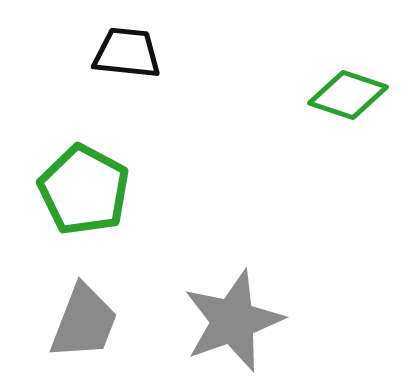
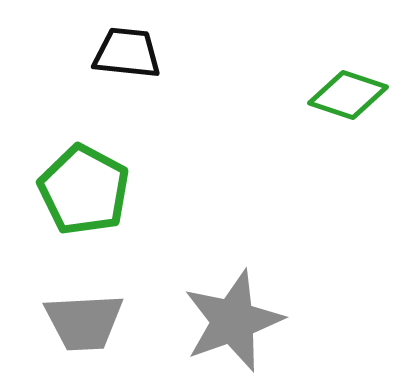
gray trapezoid: rotated 66 degrees clockwise
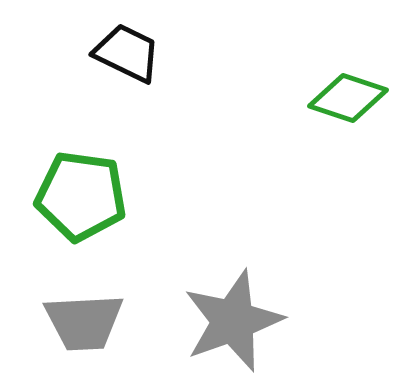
black trapezoid: rotated 20 degrees clockwise
green diamond: moved 3 px down
green pentagon: moved 3 px left, 6 px down; rotated 20 degrees counterclockwise
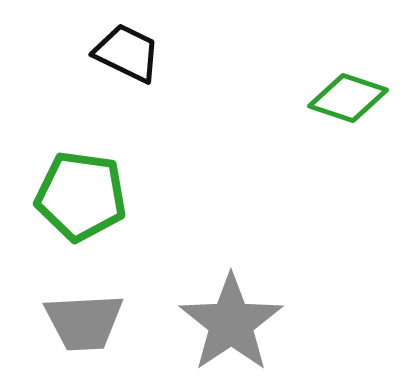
gray star: moved 2 px left, 2 px down; rotated 14 degrees counterclockwise
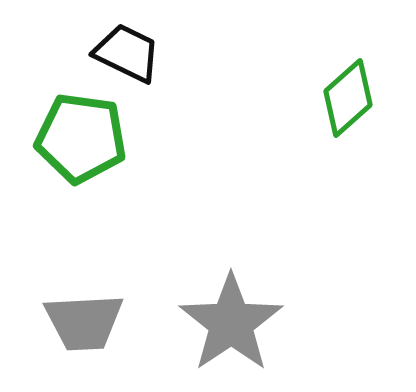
green diamond: rotated 60 degrees counterclockwise
green pentagon: moved 58 px up
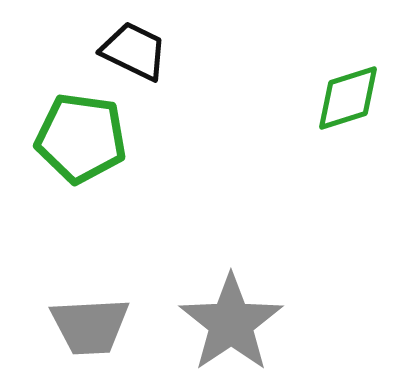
black trapezoid: moved 7 px right, 2 px up
green diamond: rotated 24 degrees clockwise
gray trapezoid: moved 6 px right, 4 px down
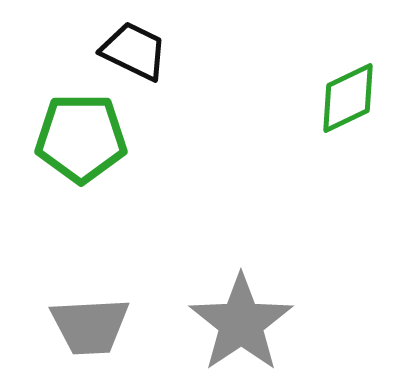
green diamond: rotated 8 degrees counterclockwise
green pentagon: rotated 8 degrees counterclockwise
gray star: moved 10 px right
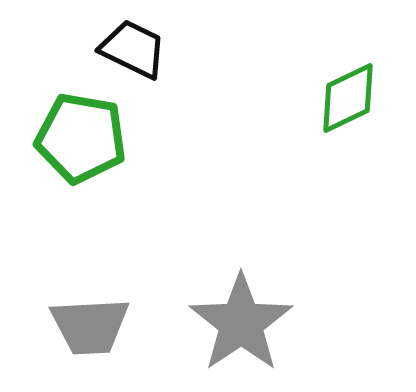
black trapezoid: moved 1 px left, 2 px up
green pentagon: rotated 10 degrees clockwise
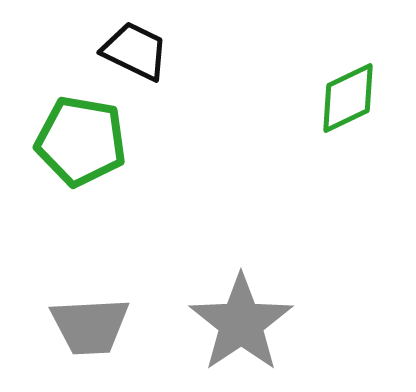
black trapezoid: moved 2 px right, 2 px down
green pentagon: moved 3 px down
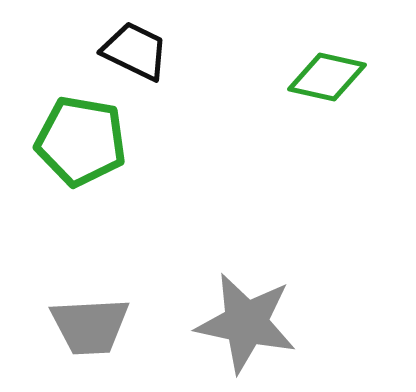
green diamond: moved 21 px left, 21 px up; rotated 38 degrees clockwise
gray star: moved 5 px right; rotated 26 degrees counterclockwise
